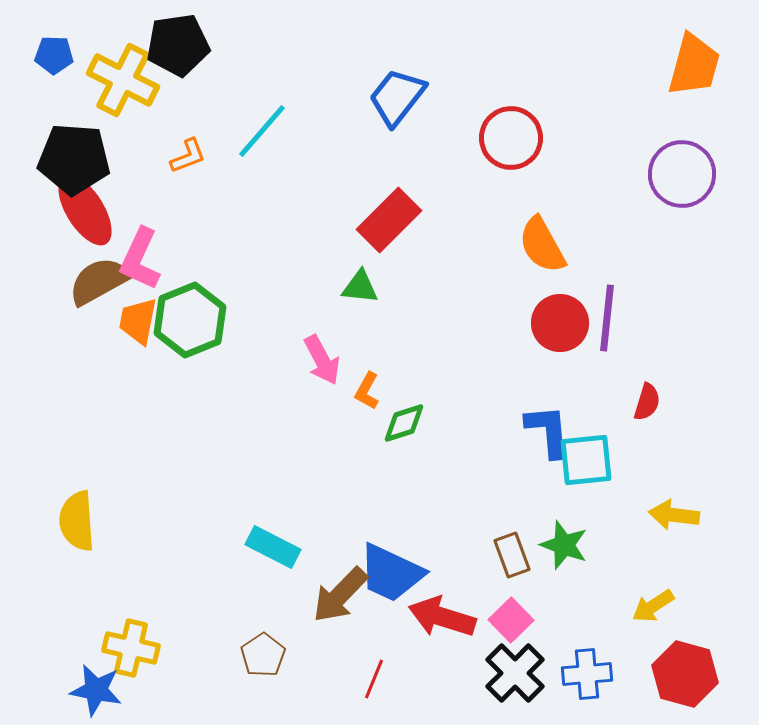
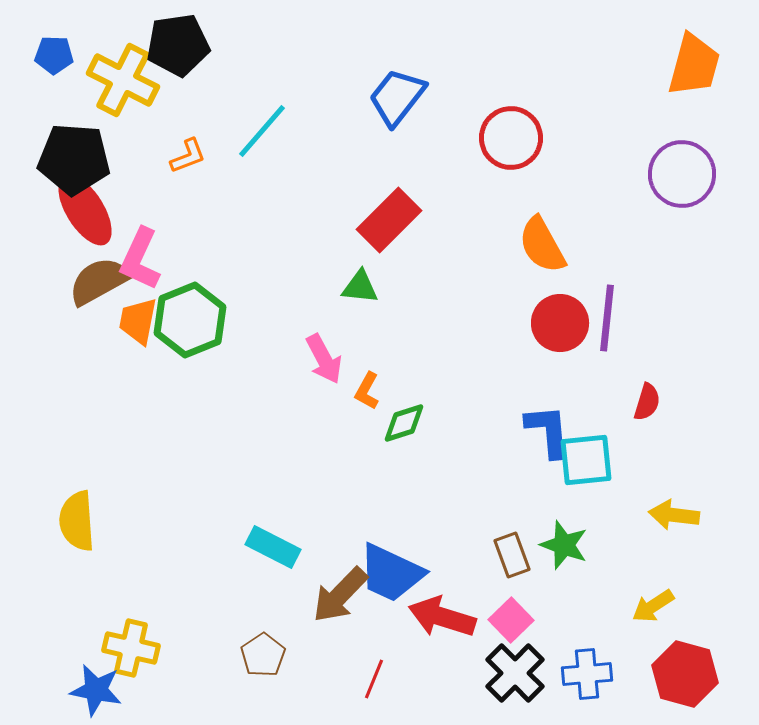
pink arrow at (322, 360): moved 2 px right, 1 px up
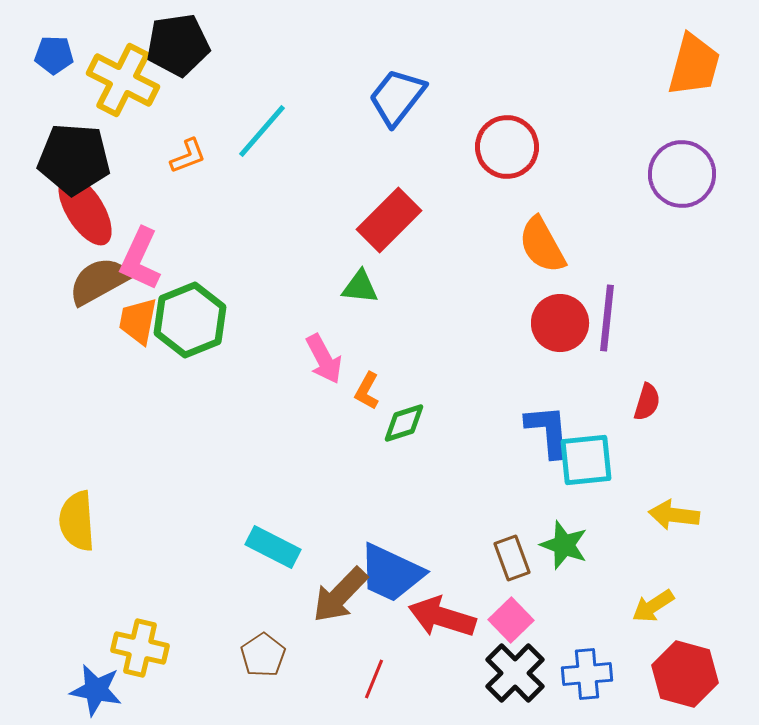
red circle at (511, 138): moved 4 px left, 9 px down
brown rectangle at (512, 555): moved 3 px down
yellow cross at (131, 648): moved 9 px right
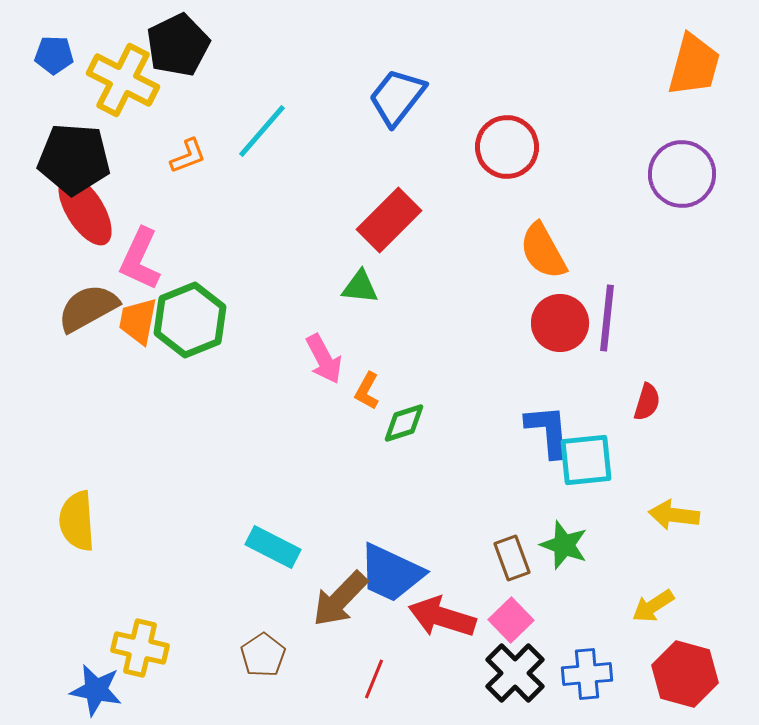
black pentagon at (178, 45): rotated 18 degrees counterclockwise
orange semicircle at (542, 245): moved 1 px right, 6 px down
brown semicircle at (99, 281): moved 11 px left, 27 px down
brown arrow at (340, 595): moved 4 px down
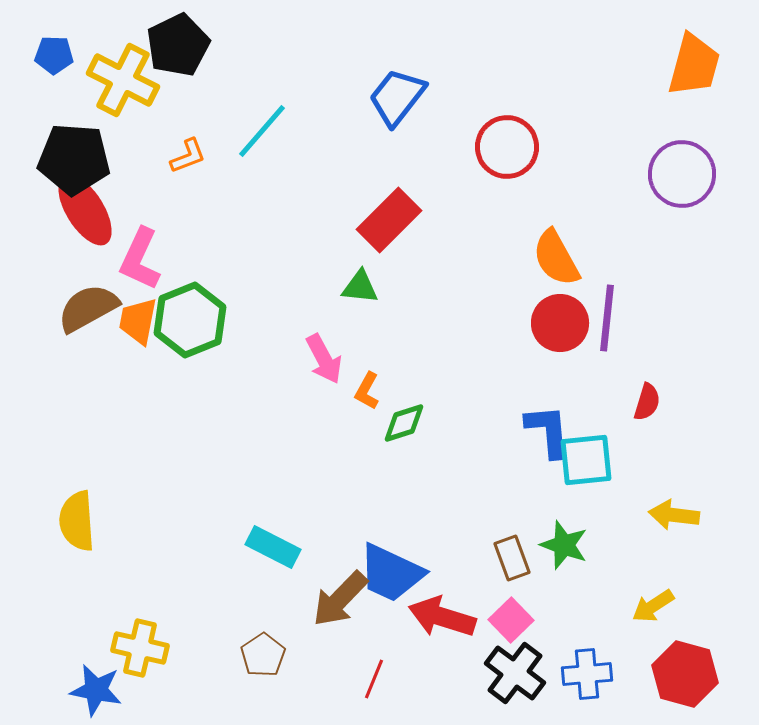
orange semicircle at (543, 251): moved 13 px right, 7 px down
black cross at (515, 673): rotated 8 degrees counterclockwise
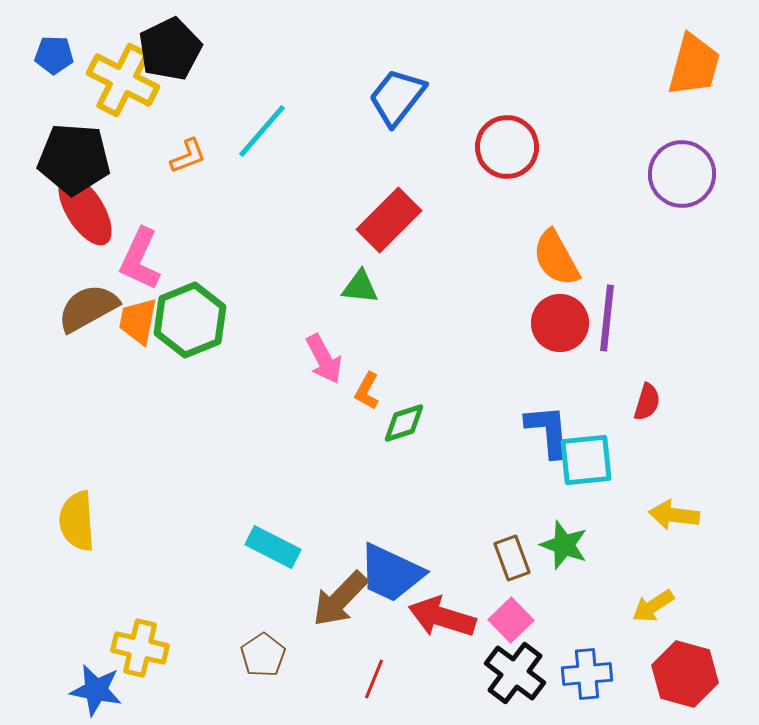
black pentagon at (178, 45): moved 8 px left, 4 px down
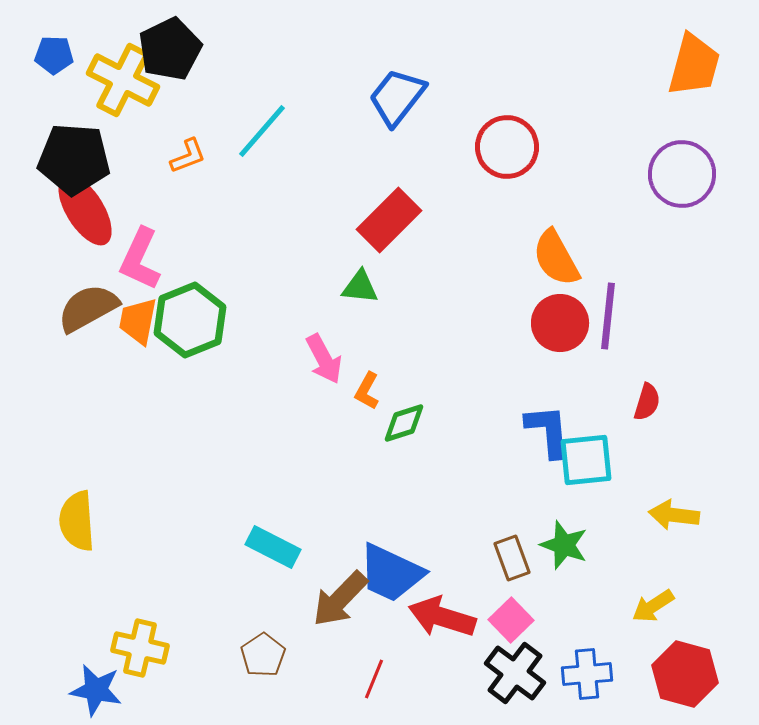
purple line at (607, 318): moved 1 px right, 2 px up
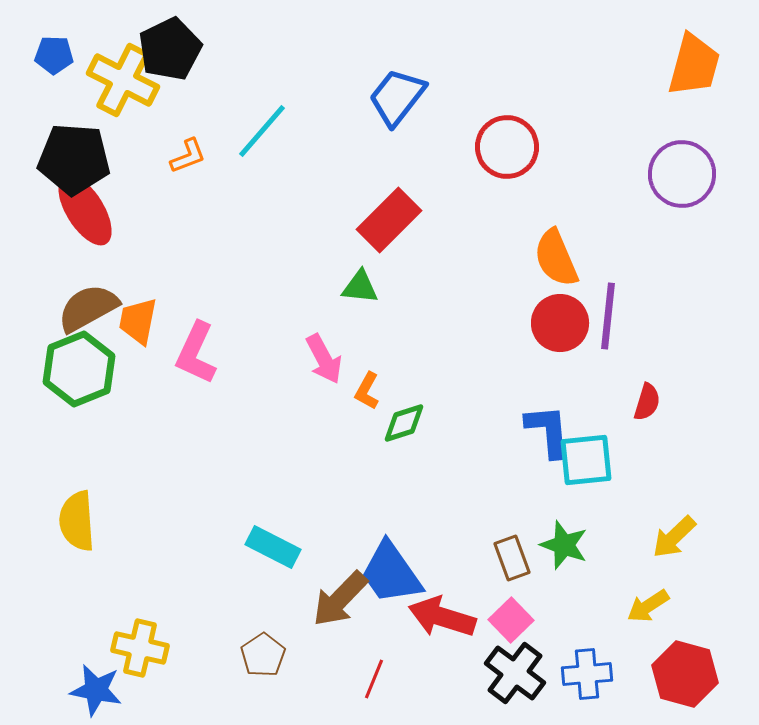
orange semicircle at (556, 258): rotated 6 degrees clockwise
pink L-shape at (140, 259): moved 56 px right, 94 px down
green hexagon at (190, 320): moved 111 px left, 49 px down
yellow arrow at (674, 515): moved 22 px down; rotated 51 degrees counterclockwise
blue trapezoid at (391, 573): rotated 30 degrees clockwise
yellow arrow at (653, 606): moved 5 px left
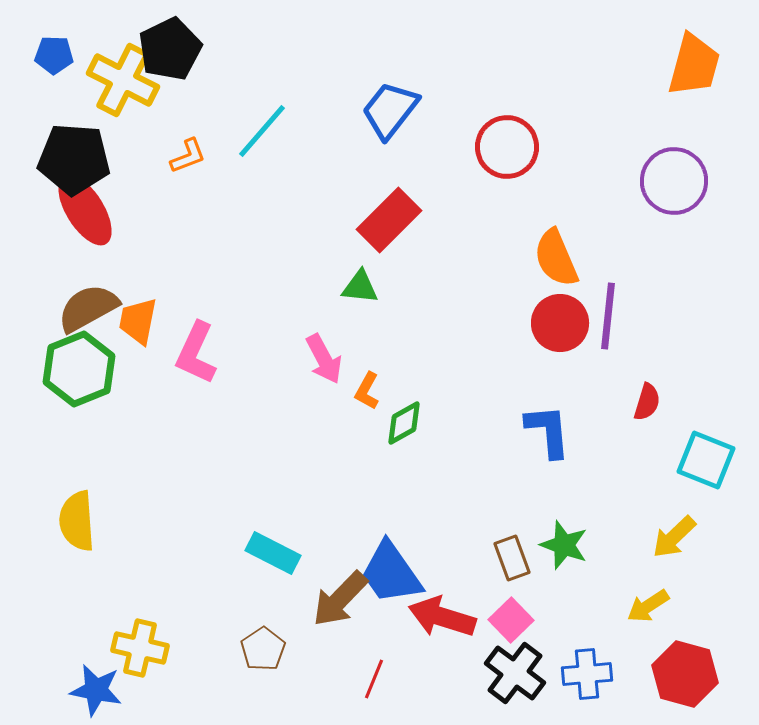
blue trapezoid at (397, 97): moved 7 px left, 13 px down
purple circle at (682, 174): moved 8 px left, 7 px down
green diamond at (404, 423): rotated 12 degrees counterclockwise
cyan square at (586, 460): moved 120 px right; rotated 28 degrees clockwise
cyan rectangle at (273, 547): moved 6 px down
brown pentagon at (263, 655): moved 6 px up
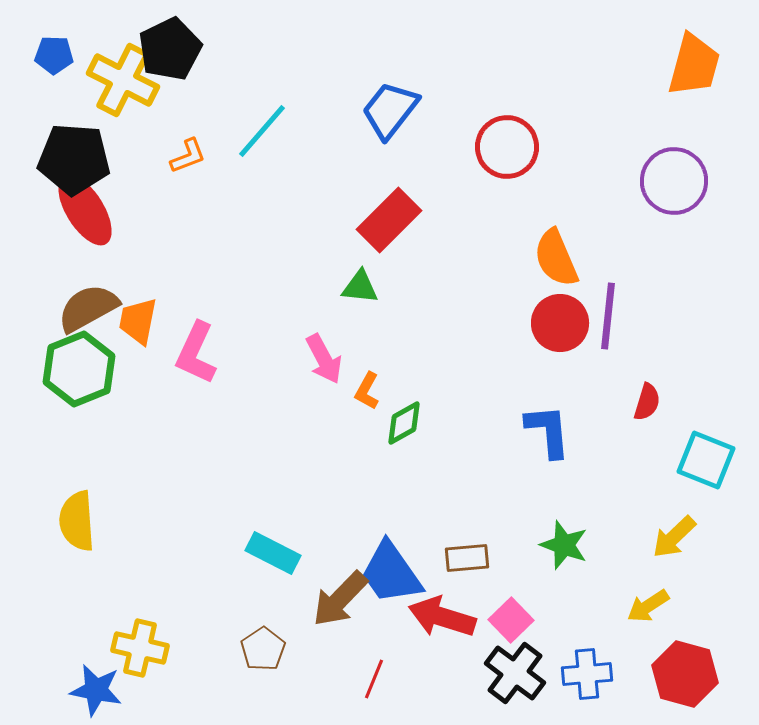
brown rectangle at (512, 558): moved 45 px left; rotated 75 degrees counterclockwise
